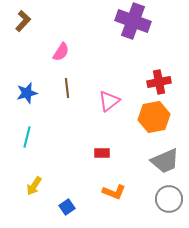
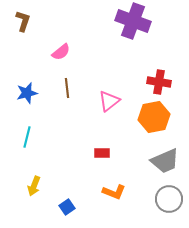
brown L-shape: rotated 25 degrees counterclockwise
pink semicircle: rotated 18 degrees clockwise
red cross: rotated 20 degrees clockwise
yellow arrow: rotated 12 degrees counterclockwise
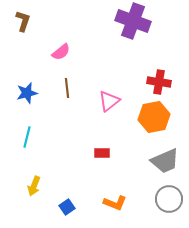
orange L-shape: moved 1 px right, 11 px down
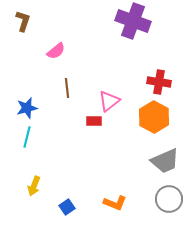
pink semicircle: moved 5 px left, 1 px up
blue star: moved 15 px down
orange hexagon: rotated 20 degrees counterclockwise
red rectangle: moved 8 px left, 32 px up
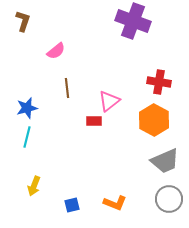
orange hexagon: moved 3 px down
blue square: moved 5 px right, 2 px up; rotated 21 degrees clockwise
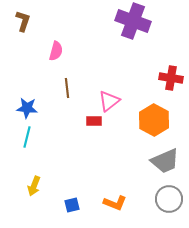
pink semicircle: rotated 36 degrees counterclockwise
red cross: moved 12 px right, 4 px up
blue star: rotated 20 degrees clockwise
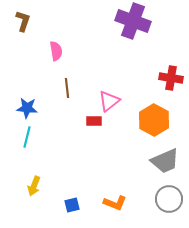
pink semicircle: rotated 24 degrees counterclockwise
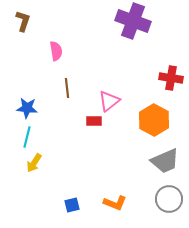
yellow arrow: moved 23 px up; rotated 12 degrees clockwise
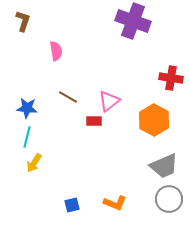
brown line: moved 1 px right, 9 px down; rotated 54 degrees counterclockwise
gray trapezoid: moved 1 px left, 5 px down
